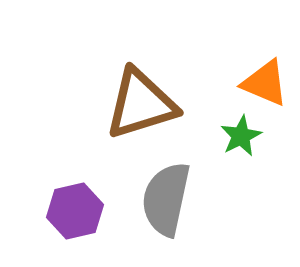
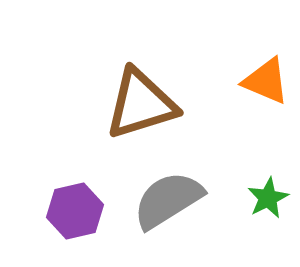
orange triangle: moved 1 px right, 2 px up
green star: moved 27 px right, 62 px down
gray semicircle: moved 2 px right, 1 px down; rotated 46 degrees clockwise
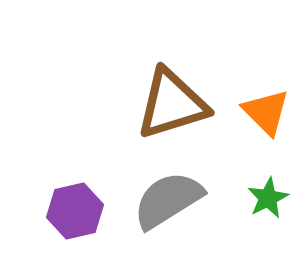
orange triangle: moved 31 px down; rotated 22 degrees clockwise
brown triangle: moved 31 px right
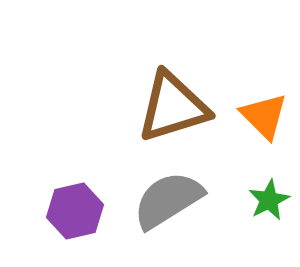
brown triangle: moved 1 px right, 3 px down
orange triangle: moved 2 px left, 4 px down
green star: moved 1 px right, 2 px down
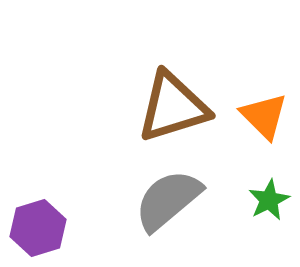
gray semicircle: rotated 8 degrees counterclockwise
purple hexagon: moved 37 px left, 17 px down; rotated 4 degrees counterclockwise
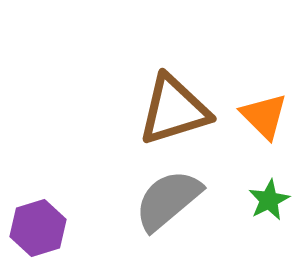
brown triangle: moved 1 px right, 3 px down
